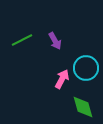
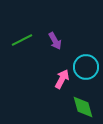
cyan circle: moved 1 px up
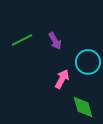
cyan circle: moved 2 px right, 5 px up
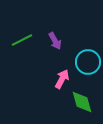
green diamond: moved 1 px left, 5 px up
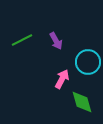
purple arrow: moved 1 px right
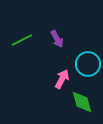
purple arrow: moved 1 px right, 2 px up
cyan circle: moved 2 px down
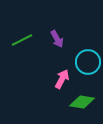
cyan circle: moved 2 px up
green diamond: rotated 65 degrees counterclockwise
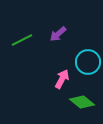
purple arrow: moved 1 px right, 5 px up; rotated 78 degrees clockwise
green diamond: rotated 30 degrees clockwise
